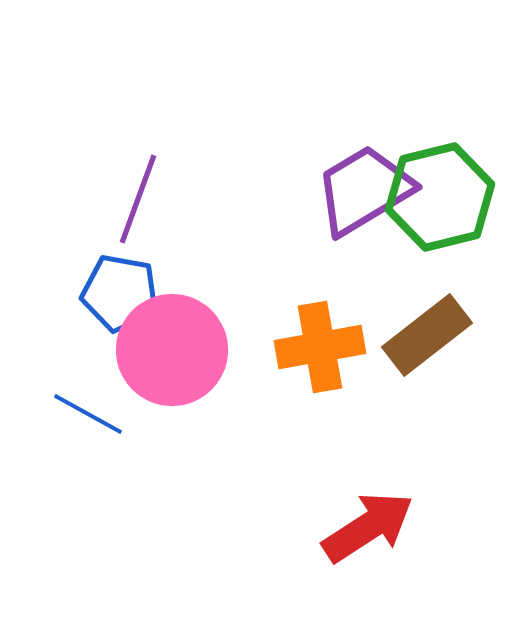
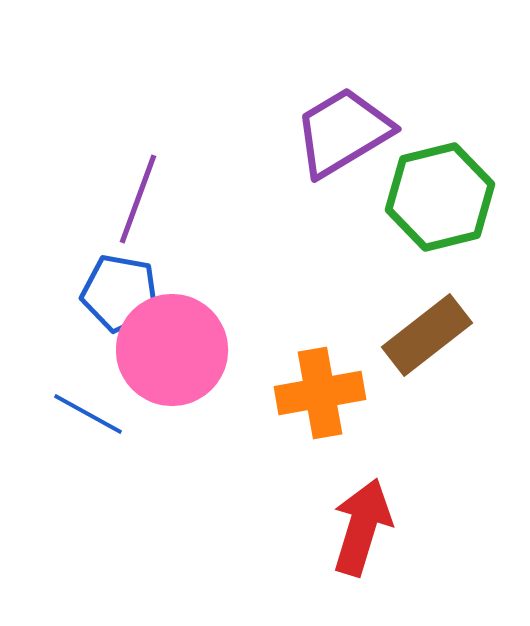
purple trapezoid: moved 21 px left, 58 px up
orange cross: moved 46 px down
red arrow: moved 6 px left; rotated 40 degrees counterclockwise
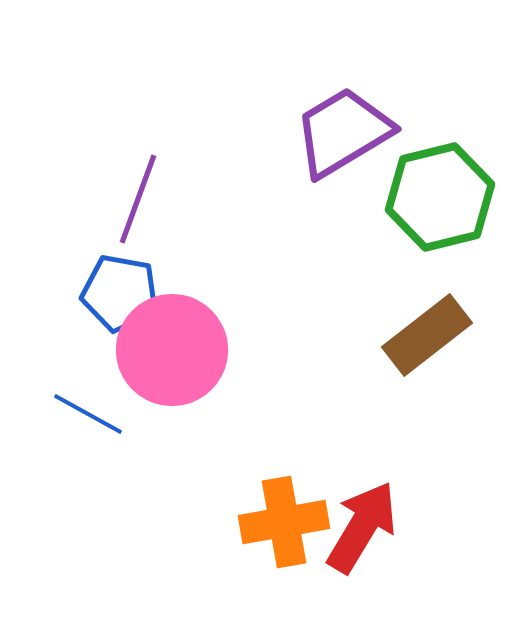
orange cross: moved 36 px left, 129 px down
red arrow: rotated 14 degrees clockwise
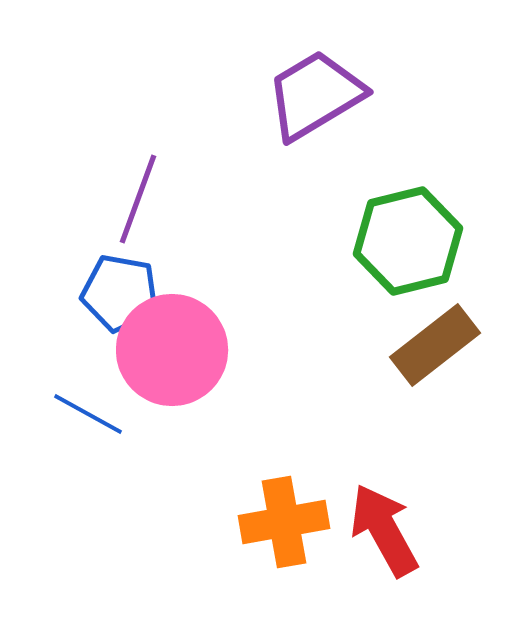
purple trapezoid: moved 28 px left, 37 px up
green hexagon: moved 32 px left, 44 px down
brown rectangle: moved 8 px right, 10 px down
red arrow: moved 22 px right, 3 px down; rotated 60 degrees counterclockwise
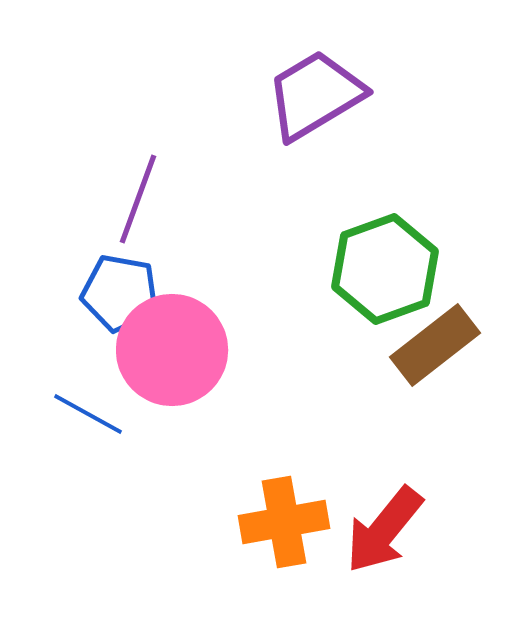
green hexagon: moved 23 px left, 28 px down; rotated 6 degrees counterclockwise
red arrow: rotated 112 degrees counterclockwise
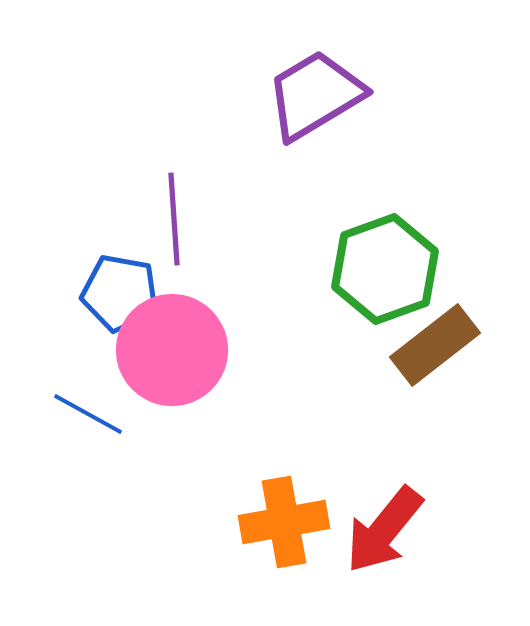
purple line: moved 36 px right, 20 px down; rotated 24 degrees counterclockwise
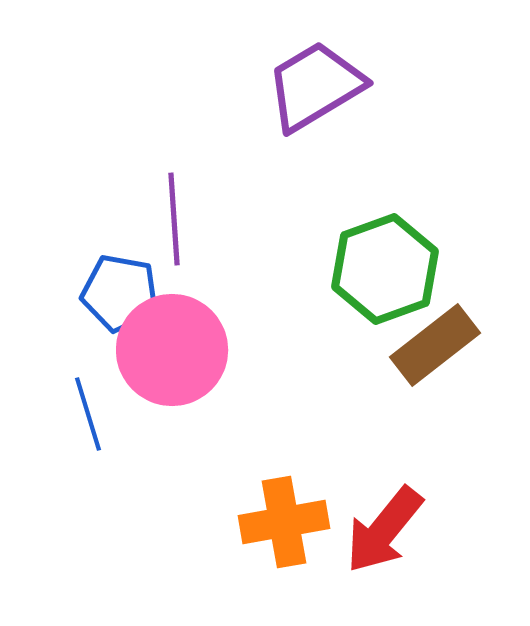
purple trapezoid: moved 9 px up
blue line: rotated 44 degrees clockwise
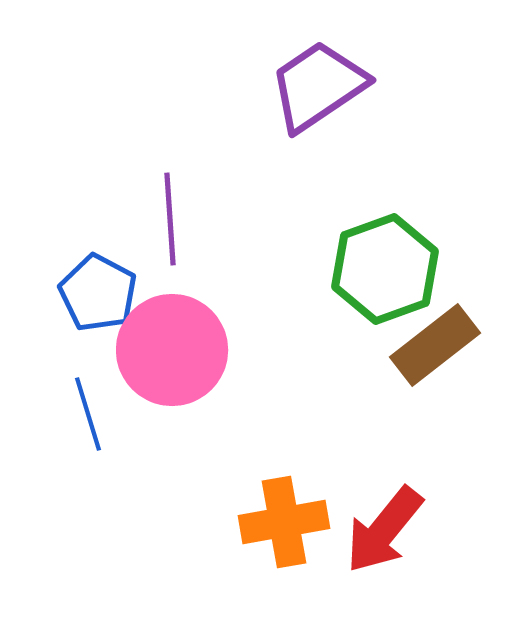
purple trapezoid: moved 3 px right; rotated 3 degrees counterclockwise
purple line: moved 4 px left
blue pentagon: moved 22 px left; rotated 18 degrees clockwise
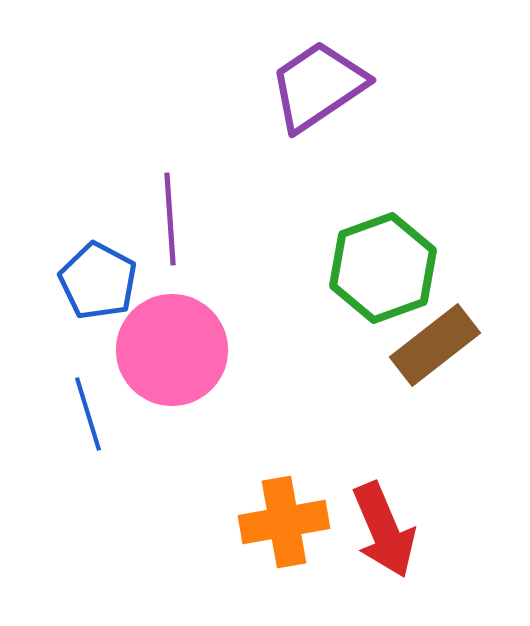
green hexagon: moved 2 px left, 1 px up
blue pentagon: moved 12 px up
red arrow: rotated 62 degrees counterclockwise
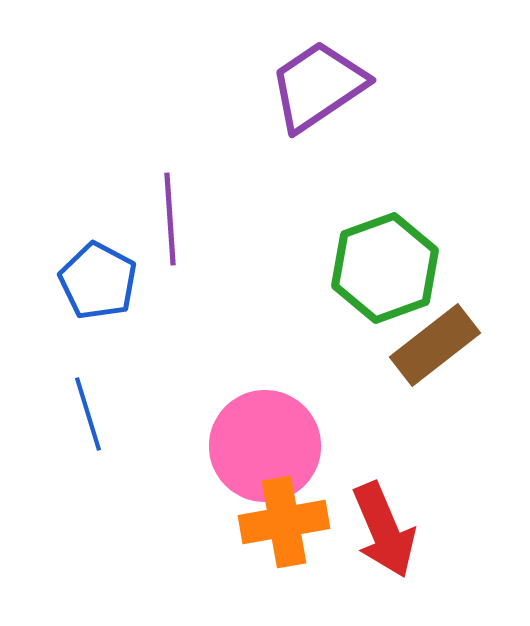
green hexagon: moved 2 px right
pink circle: moved 93 px right, 96 px down
